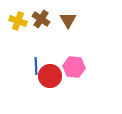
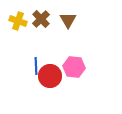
brown cross: rotated 12 degrees clockwise
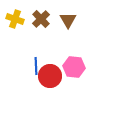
yellow cross: moved 3 px left, 2 px up
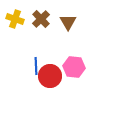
brown triangle: moved 2 px down
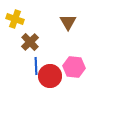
brown cross: moved 11 px left, 23 px down
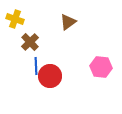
brown triangle: rotated 24 degrees clockwise
pink hexagon: moved 27 px right
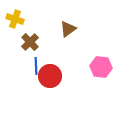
brown triangle: moved 7 px down
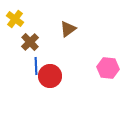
yellow cross: rotated 18 degrees clockwise
pink hexagon: moved 7 px right, 1 px down
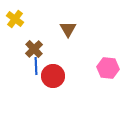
brown triangle: rotated 24 degrees counterclockwise
brown cross: moved 4 px right, 7 px down
red circle: moved 3 px right
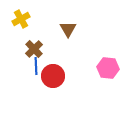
yellow cross: moved 6 px right; rotated 24 degrees clockwise
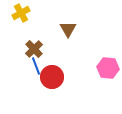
yellow cross: moved 6 px up
blue line: rotated 18 degrees counterclockwise
red circle: moved 1 px left, 1 px down
